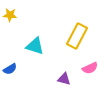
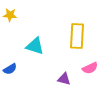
yellow rectangle: rotated 25 degrees counterclockwise
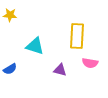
pink semicircle: moved 5 px up; rotated 35 degrees clockwise
purple triangle: moved 4 px left, 9 px up
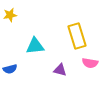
yellow star: rotated 16 degrees counterclockwise
yellow rectangle: rotated 20 degrees counterclockwise
cyan triangle: rotated 24 degrees counterclockwise
blue semicircle: rotated 16 degrees clockwise
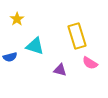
yellow star: moved 7 px right, 4 px down; rotated 24 degrees counterclockwise
cyan triangle: rotated 24 degrees clockwise
pink semicircle: rotated 21 degrees clockwise
blue semicircle: moved 12 px up
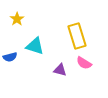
pink semicircle: moved 6 px left
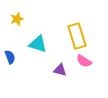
yellow star: rotated 16 degrees clockwise
cyan triangle: moved 3 px right, 2 px up
blue semicircle: rotated 96 degrees counterclockwise
pink semicircle: moved 2 px up
